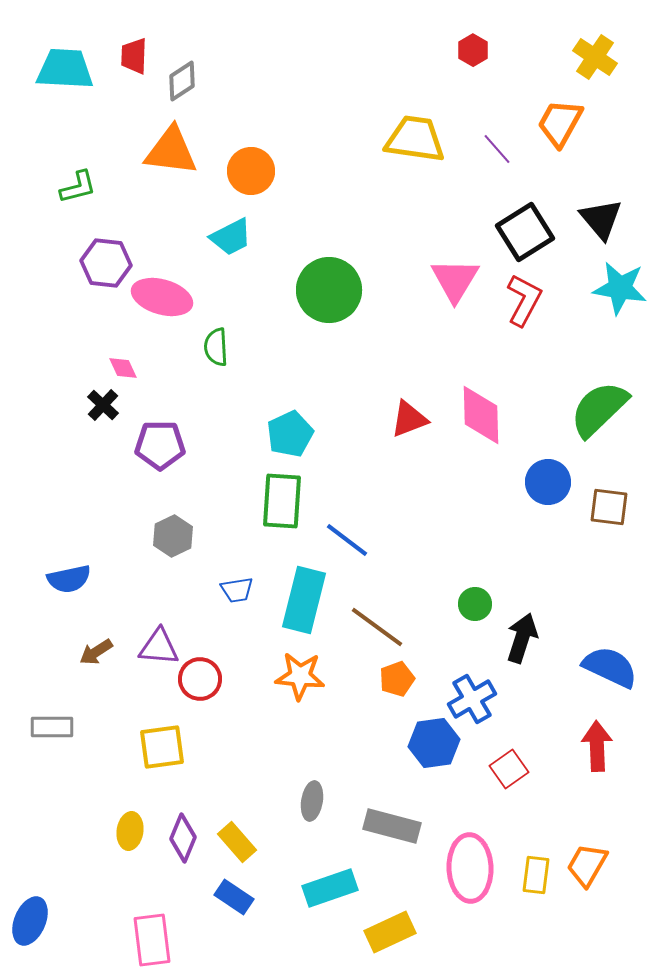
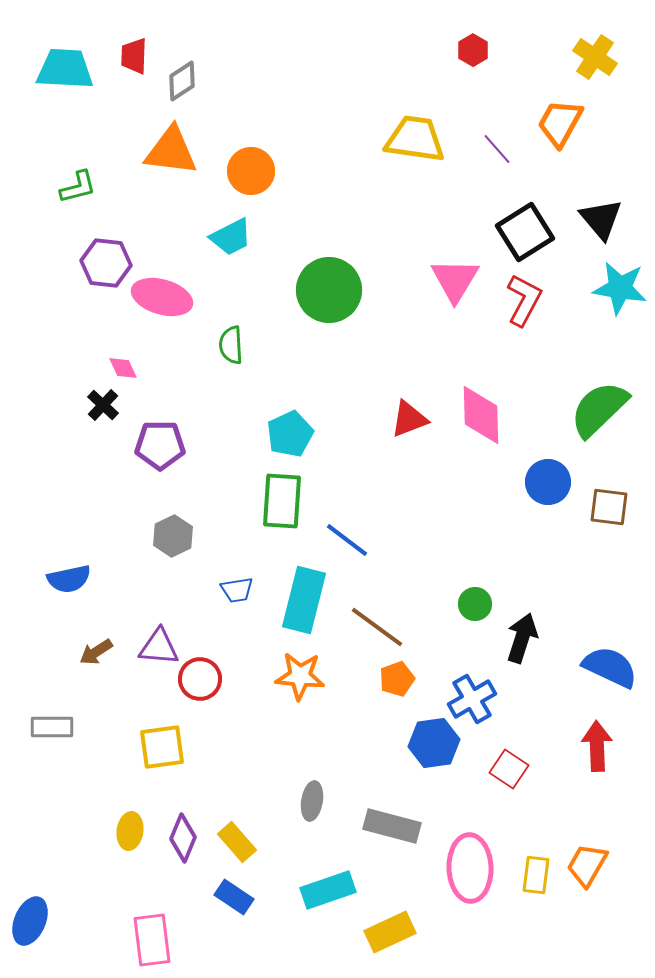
green semicircle at (216, 347): moved 15 px right, 2 px up
red square at (509, 769): rotated 21 degrees counterclockwise
cyan rectangle at (330, 888): moved 2 px left, 2 px down
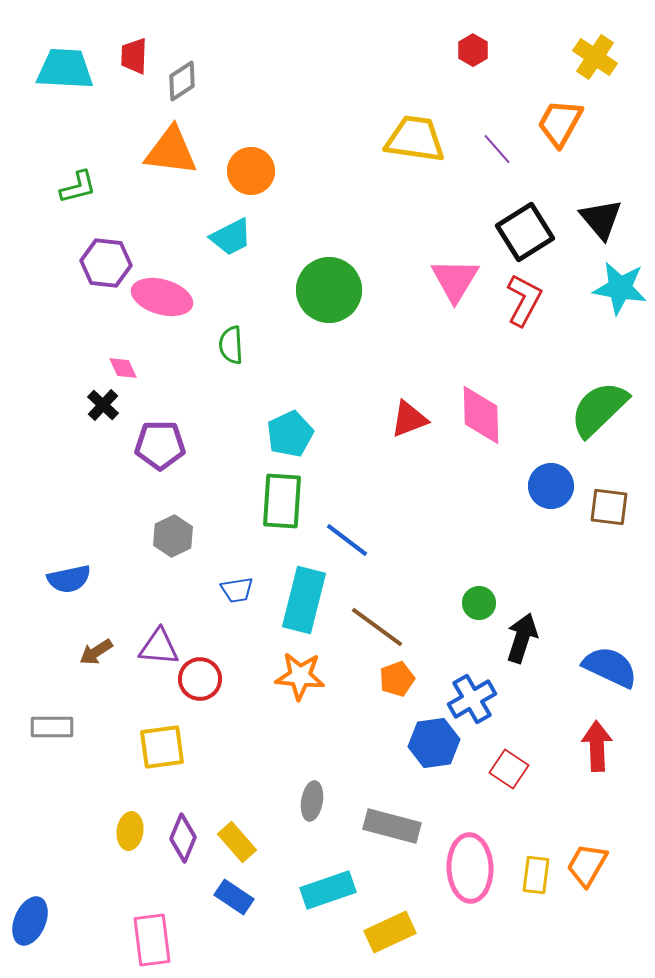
blue circle at (548, 482): moved 3 px right, 4 px down
green circle at (475, 604): moved 4 px right, 1 px up
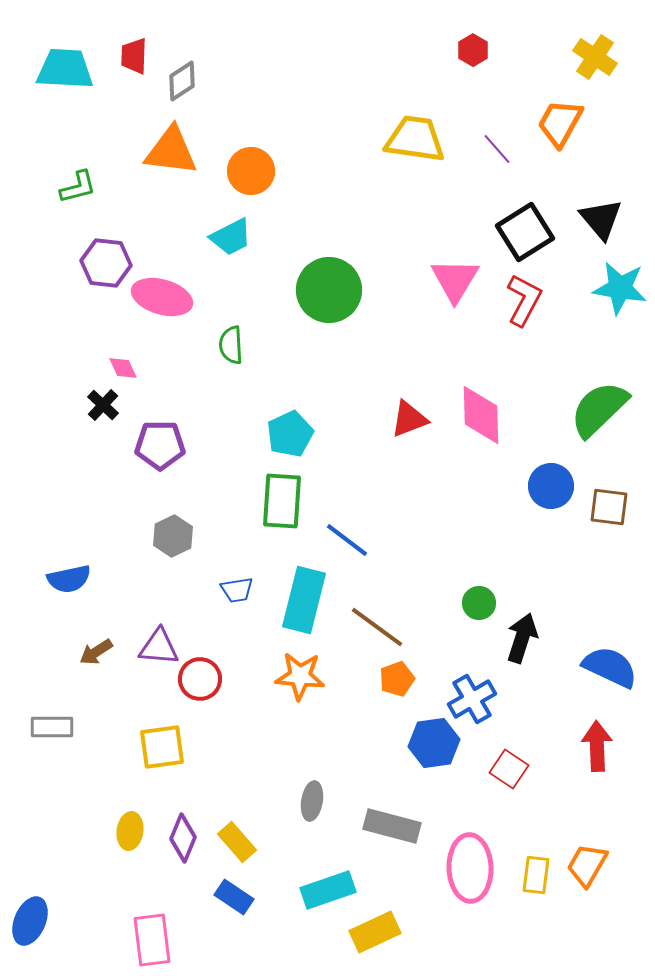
yellow rectangle at (390, 932): moved 15 px left
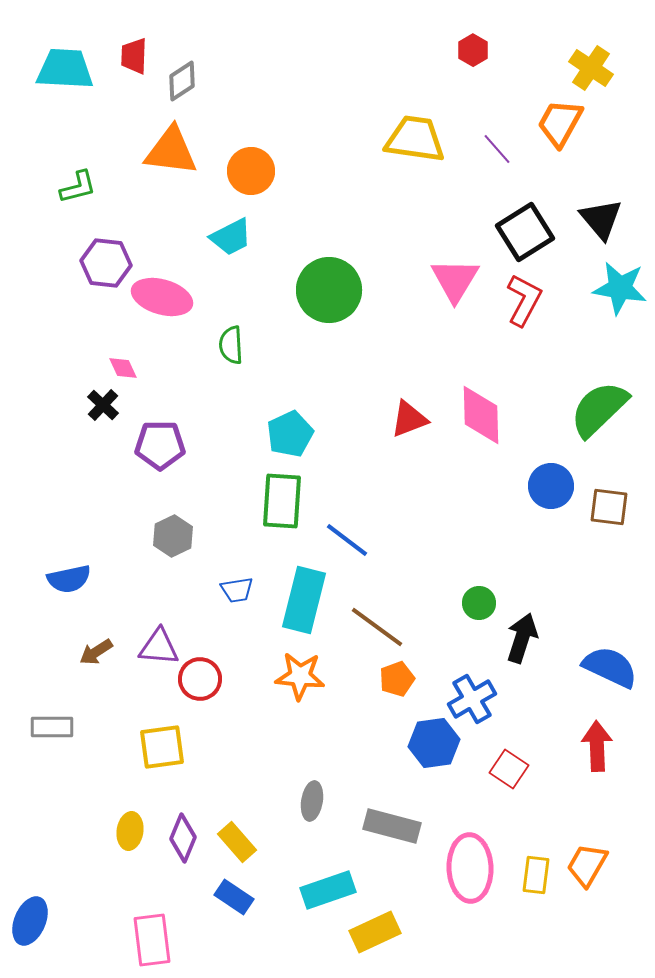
yellow cross at (595, 57): moved 4 px left, 11 px down
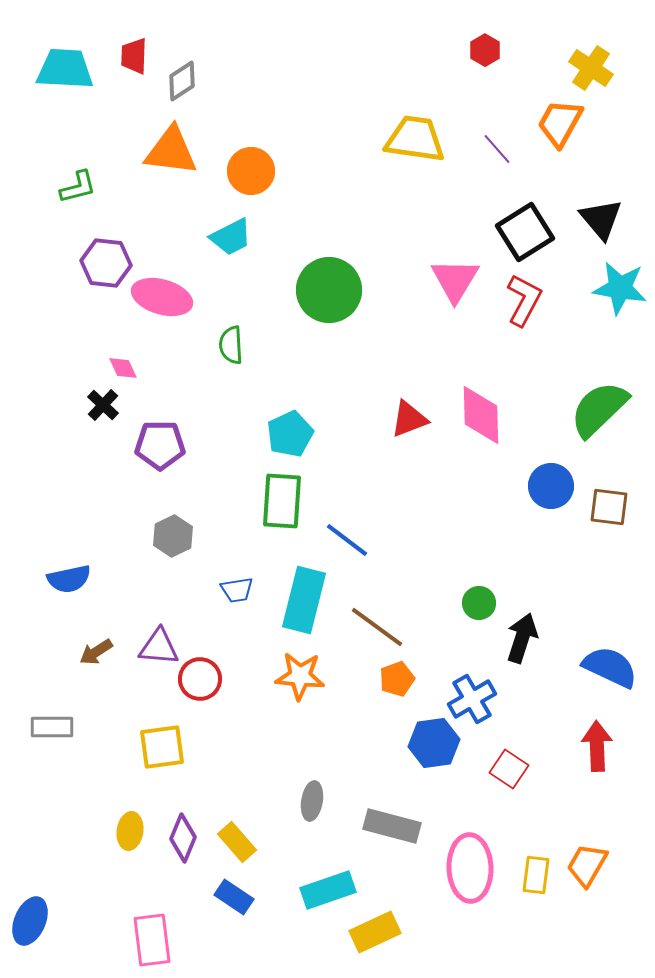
red hexagon at (473, 50): moved 12 px right
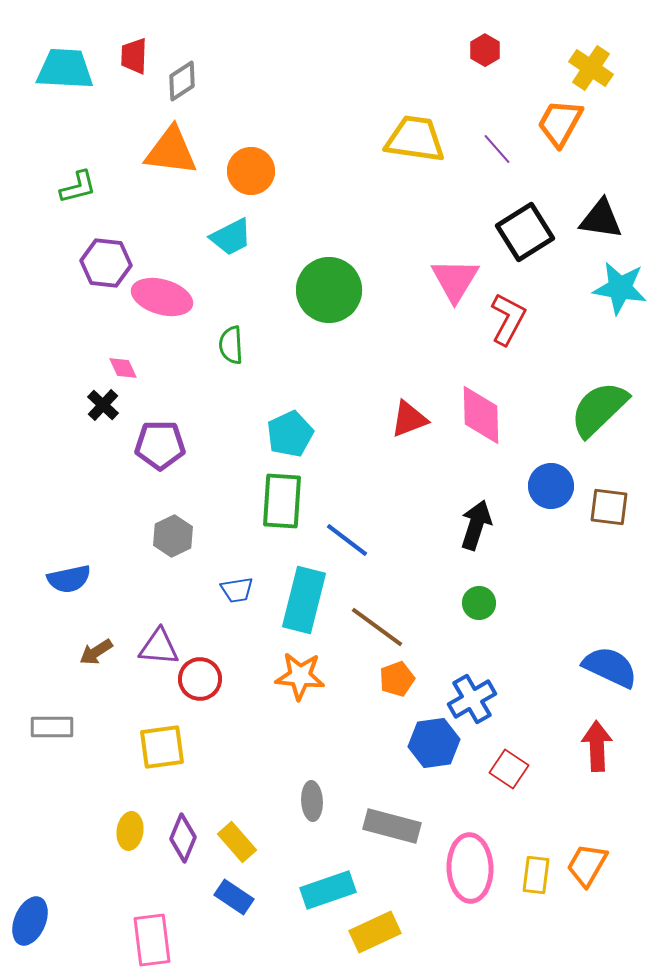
black triangle at (601, 219): rotated 42 degrees counterclockwise
red L-shape at (524, 300): moved 16 px left, 19 px down
black arrow at (522, 638): moved 46 px left, 113 px up
gray ellipse at (312, 801): rotated 12 degrees counterclockwise
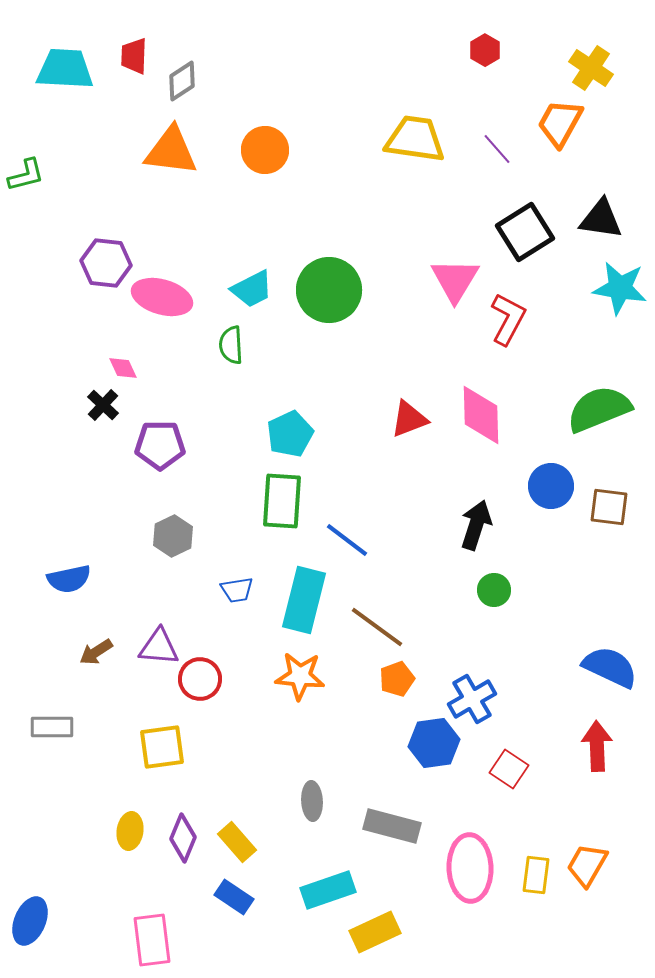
orange circle at (251, 171): moved 14 px right, 21 px up
green L-shape at (78, 187): moved 52 px left, 12 px up
cyan trapezoid at (231, 237): moved 21 px right, 52 px down
green semicircle at (599, 409): rotated 22 degrees clockwise
green circle at (479, 603): moved 15 px right, 13 px up
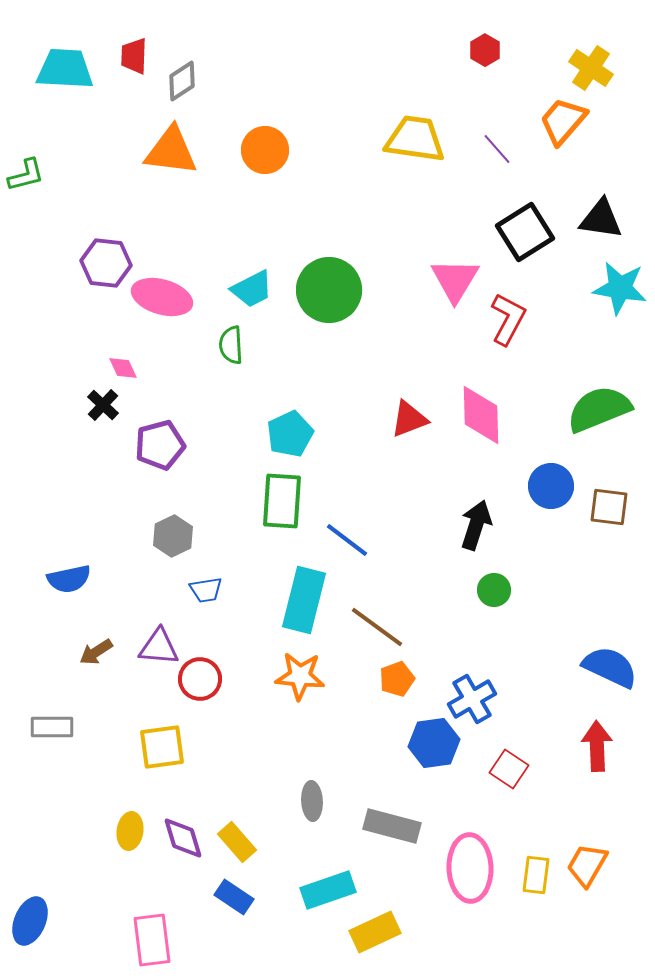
orange trapezoid at (560, 123): moved 3 px right, 2 px up; rotated 12 degrees clockwise
purple pentagon at (160, 445): rotated 15 degrees counterclockwise
blue trapezoid at (237, 590): moved 31 px left
purple diamond at (183, 838): rotated 39 degrees counterclockwise
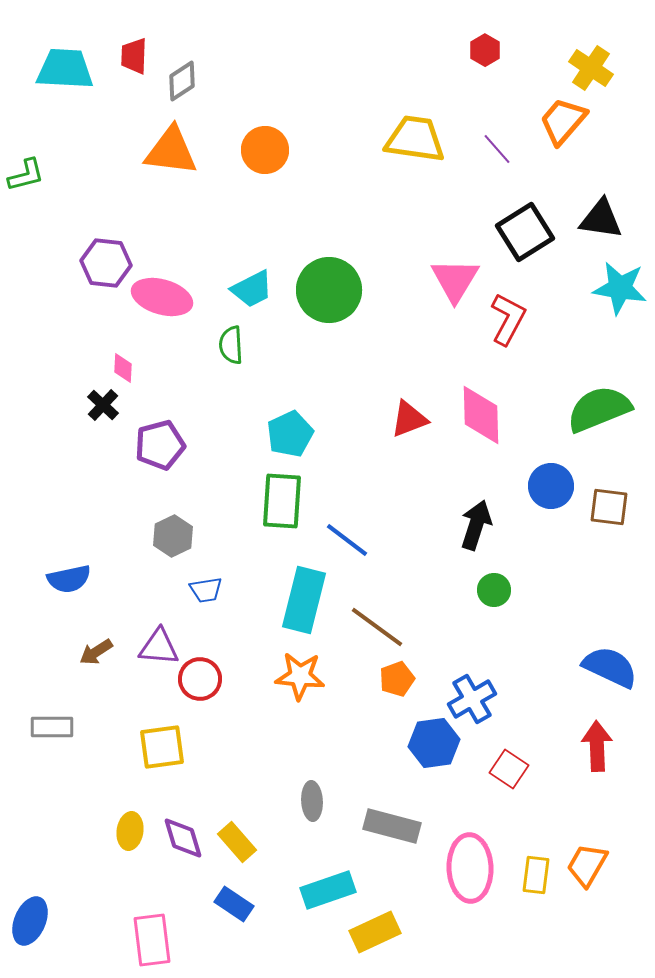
pink diamond at (123, 368): rotated 28 degrees clockwise
blue rectangle at (234, 897): moved 7 px down
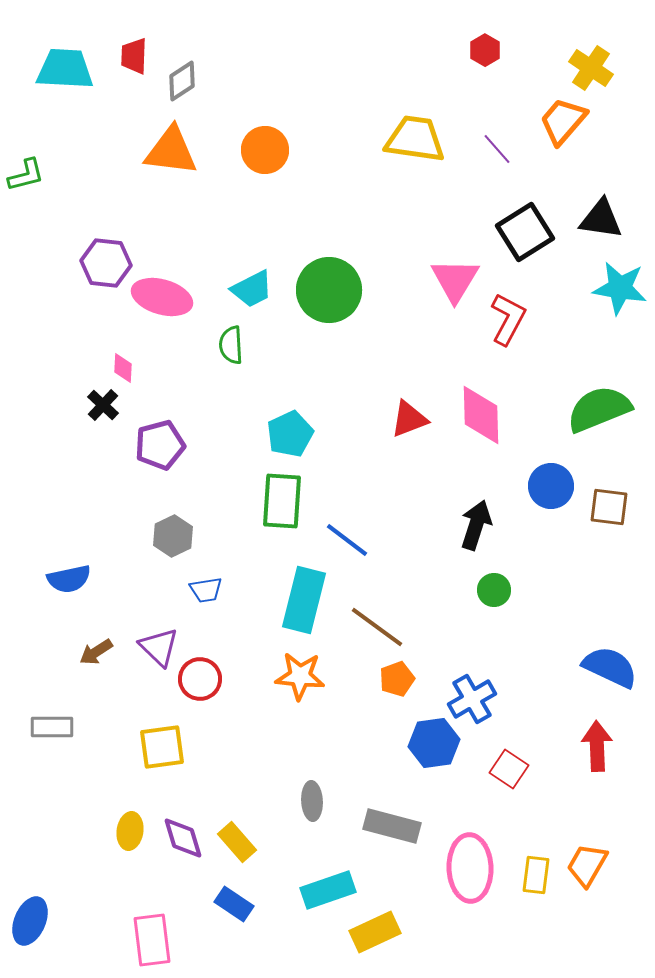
purple triangle at (159, 647): rotated 39 degrees clockwise
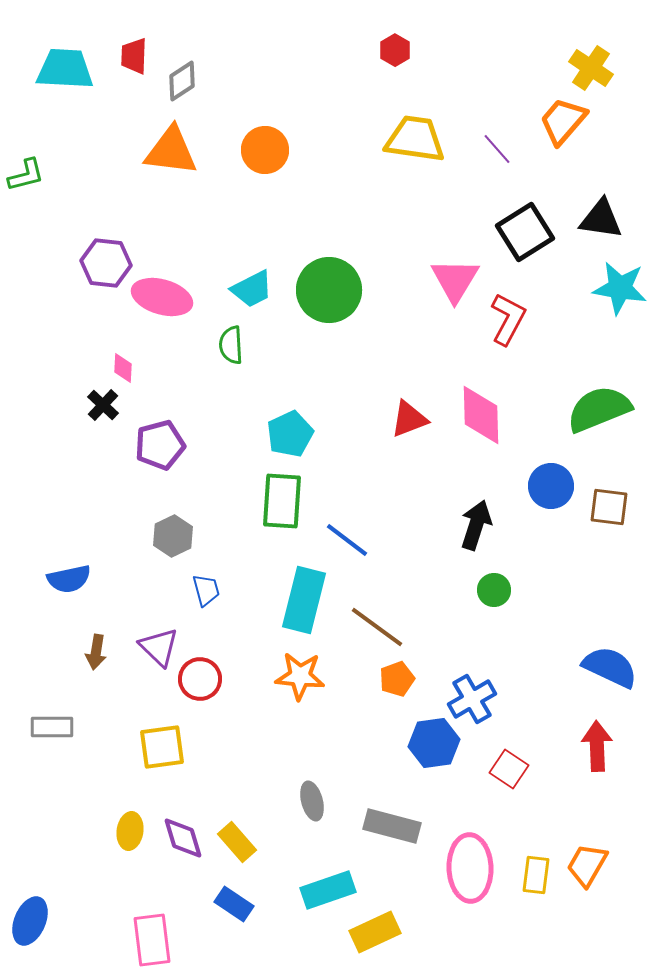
red hexagon at (485, 50): moved 90 px left
blue trapezoid at (206, 590): rotated 96 degrees counterclockwise
brown arrow at (96, 652): rotated 48 degrees counterclockwise
gray ellipse at (312, 801): rotated 12 degrees counterclockwise
